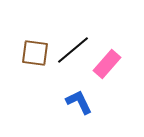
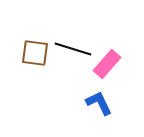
black line: moved 1 px up; rotated 57 degrees clockwise
blue L-shape: moved 20 px right, 1 px down
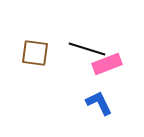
black line: moved 14 px right
pink rectangle: rotated 28 degrees clockwise
